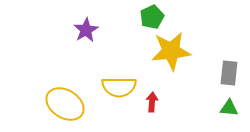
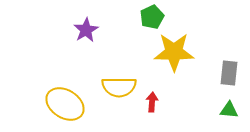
yellow star: moved 3 px right, 1 px down; rotated 6 degrees clockwise
green triangle: moved 2 px down
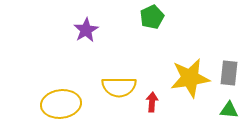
yellow star: moved 16 px right, 26 px down; rotated 9 degrees counterclockwise
yellow ellipse: moved 4 px left; rotated 39 degrees counterclockwise
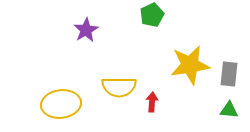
green pentagon: moved 2 px up
gray rectangle: moved 1 px down
yellow star: moved 13 px up
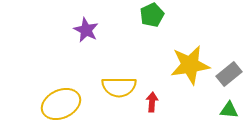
purple star: rotated 15 degrees counterclockwise
gray rectangle: rotated 45 degrees clockwise
yellow ellipse: rotated 18 degrees counterclockwise
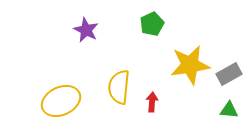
green pentagon: moved 9 px down
gray rectangle: rotated 10 degrees clockwise
yellow semicircle: rotated 96 degrees clockwise
yellow ellipse: moved 3 px up
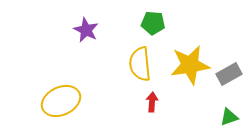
green pentagon: moved 1 px right, 1 px up; rotated 30 degrees clockwise
yellow semicircle: moved 21 px right, 23 px up; rotated 12 degrees counterclockwise
green triangle: moved 7 px down; rotated 24 degrees counterclockwise
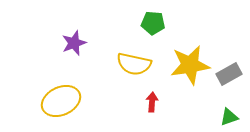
purple star: moved 12 px left, 13 px down; rotated 25 degrees clockwise
yellow semicircle: moved 6 px left; rotated 72 degrees counterclockwise
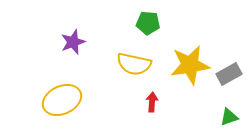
green pentagon: moved 5 px left
purple star: moved 1 px left, 1 px up
yellow ellipse: moved 1 px right, 1 px up
